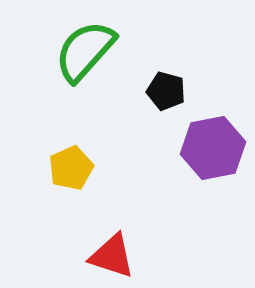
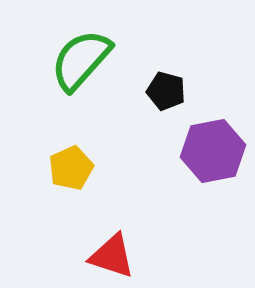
green semicircle: moved 4 px left, 9 px down
purple hexagon: moved 3 px down
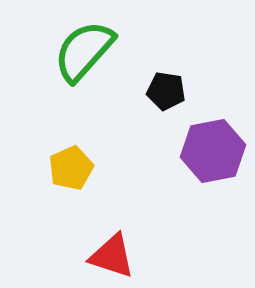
green semicircle: moved 3 px right, 9 px up
black pentagon: rotated 6 degrees counterclockwise
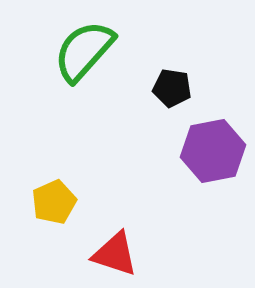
black pentagon: moved 6 px right, 3 px up
yellow pentagon: moved 17 px left, 34 px down
red triangle: moved 3 px right, 2 px up
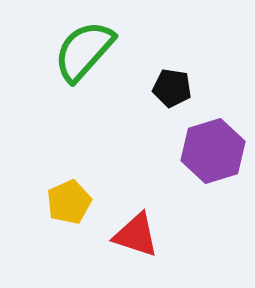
purple hexagon: rotated 6 degrees counterclockwise
yellow pentagon: moved 15 px right
red triangle: moved 21 px right, 19 px up
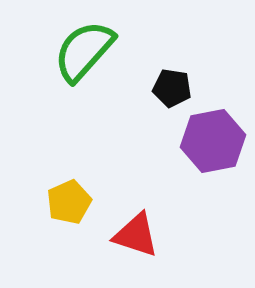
purple hexagon: moved 10 px up; rotated 6 degrees clockwise
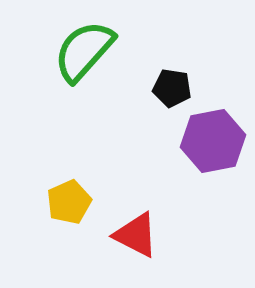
red triangle: rotated 9 degrees clockwise
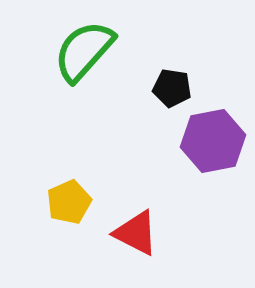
red triangle: moved 2 px up
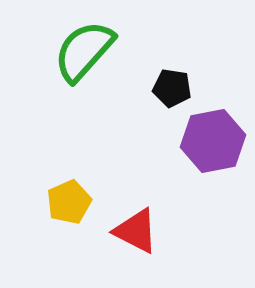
red triangle: moved 2 px up
